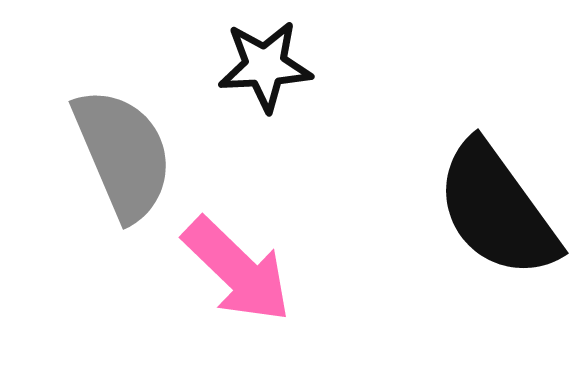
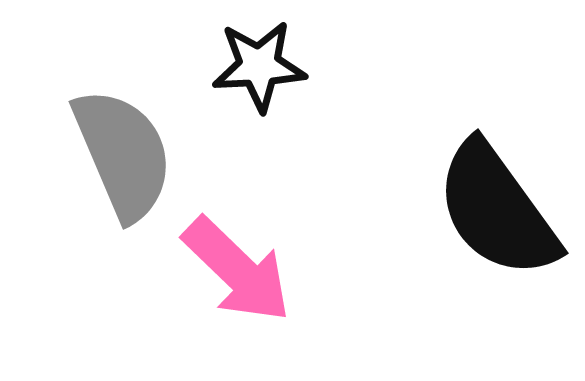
black star: moved 6 px left
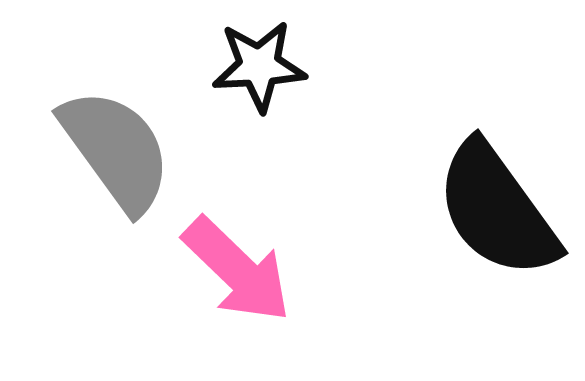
gray semicircle: moved 7 px left, 4 px up; rotated 13 degrees counterclockwise
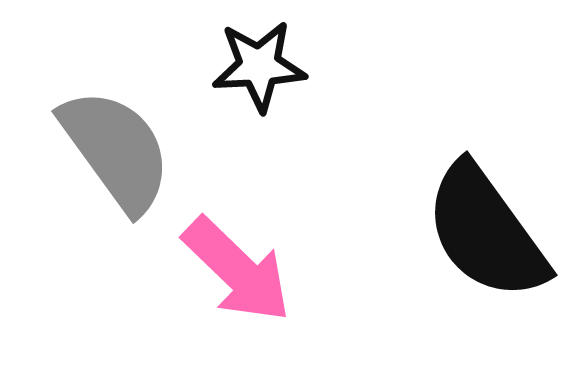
black semicircle: moved 11 px left, 22 px down
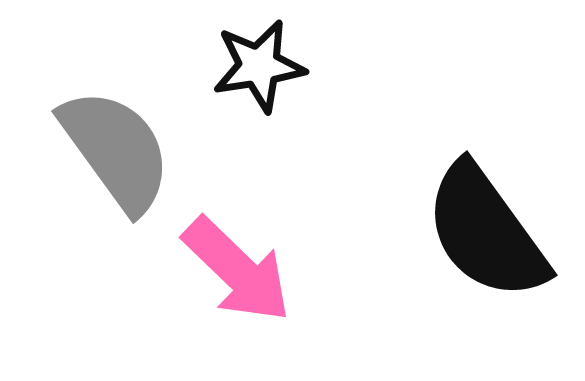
black star: rotated 6 degrees counterclockwise
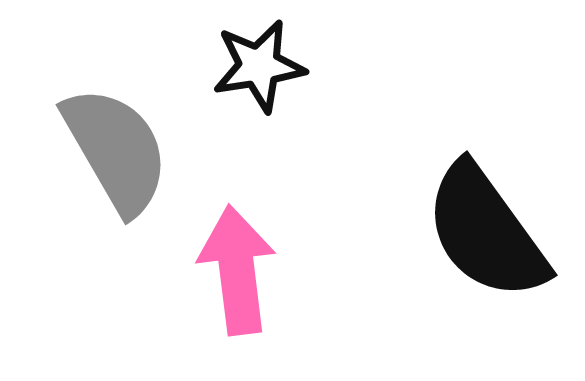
gray semicircle: rotated 6 degrees clockwise
pink arrow: rotated 141 degrees counterclockwise
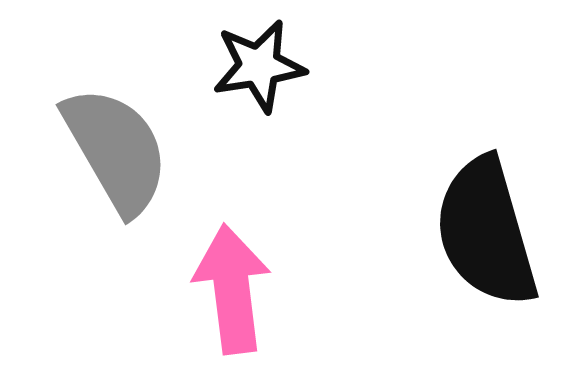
black semicircle: rotated 20 degrees clockwise
pink arrow: moved 5 px left, 19 px down
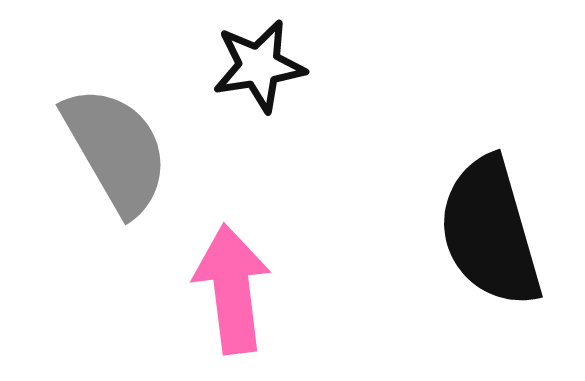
black semicircle: moved 4 px right
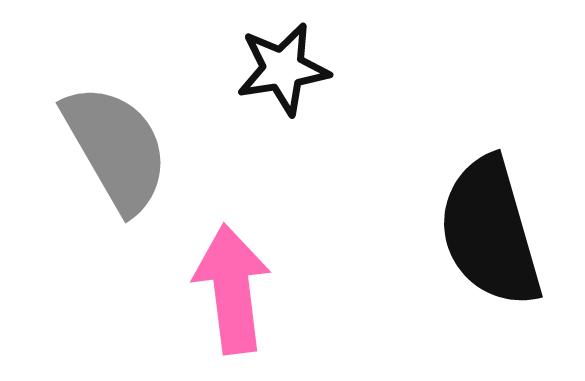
black star: moved 24 px right, 3 px down
gray semicircle: moved 2 px up
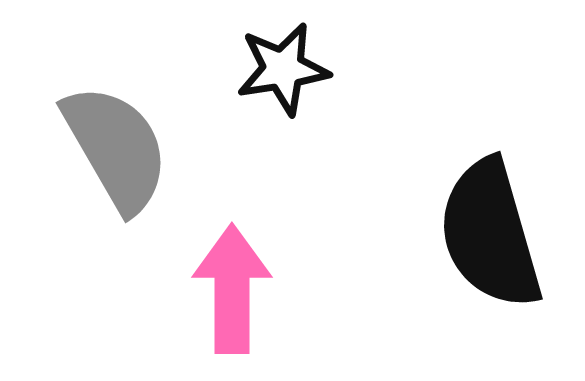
black semicircle: moved 2 px down
pink arrow: rotated 7 degrees clockwise
